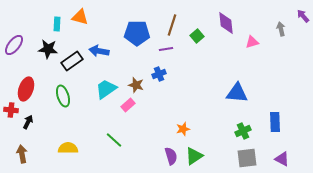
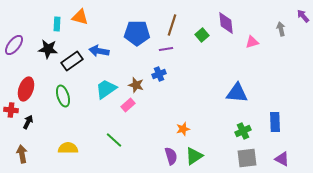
green square: moved 5 px right, 1 px up
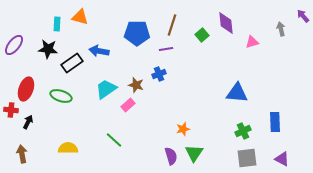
black rectangle: moved 2 px down
green ellipse: moved 2 px left; rotated 55 degrees counterclockwise
green triangle: moved 3 px up; rotated 24 degrees counterclockwise
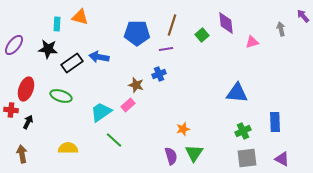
blue arrow: moved 6 px down
cyan trapezoid: moved 5 px left, 23 px down
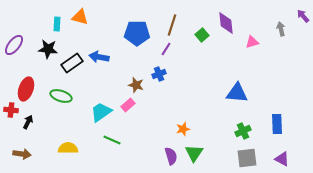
purple line: rotated 48 degrees counterclockwise
blue rectangle: moved 2 px right, 2 px down
green line: moved 2 px left; rotated 18 degrees counterclockwise
brown arrow: rotated 108 degrees clockwise
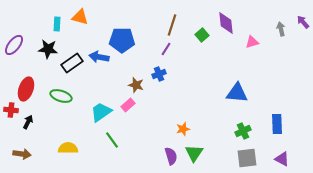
purple arrow: moved 6 px down
blue pentagon: moved 15 px left, 7 px down
green line: rotated 30 degrees clockwise
